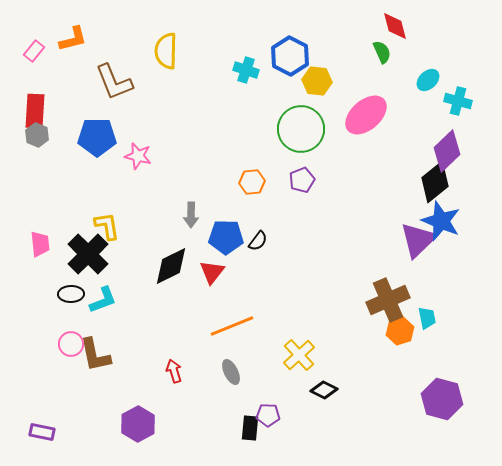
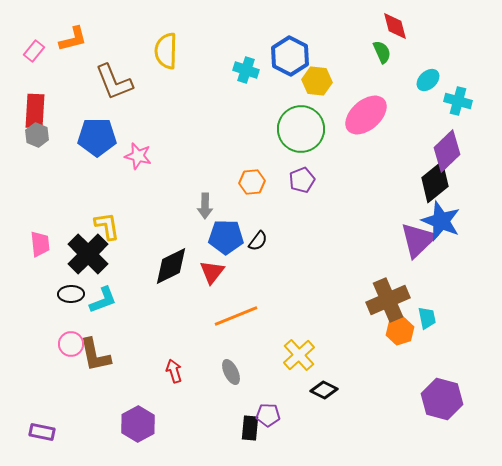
gray arrow at (191, 215): moved 14 px right, 9 px up
orange line at (232, 326): moved 4 px right, 10 px up
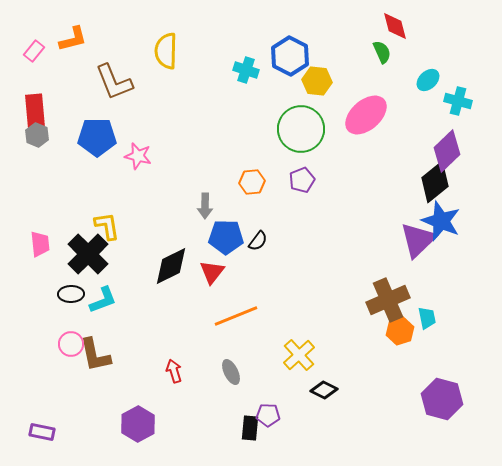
red rectangle at (35, 111): rotated 8 degrees counterclockwise
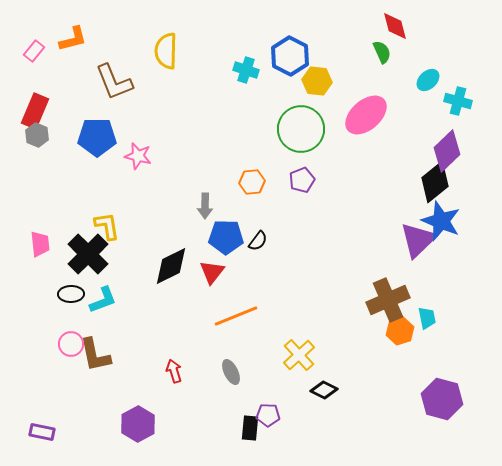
red rectangle at (35, 111): rotated 28 degrees clockwise
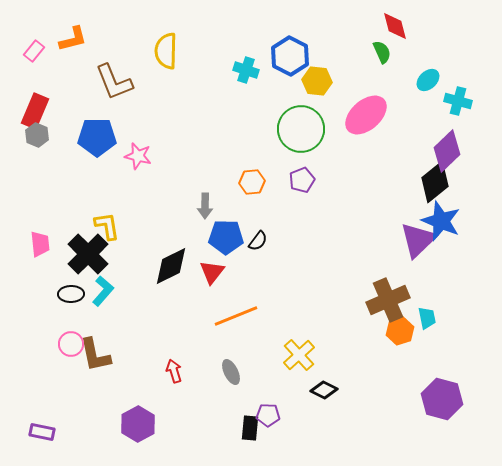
cyan L-shape at (103, 300): moved 9 px up; rotated 28 degrees counterclockwise
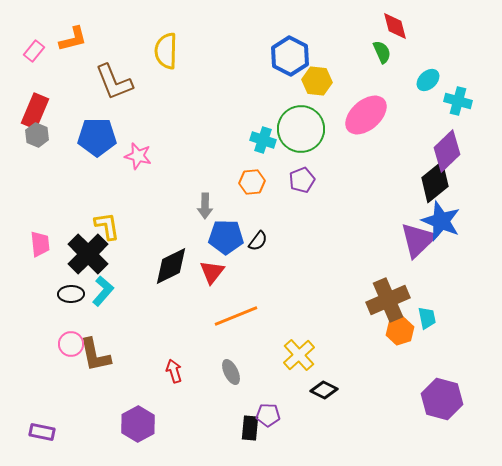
cyan cross at (246, 70): moved 17 px right, 70 px down
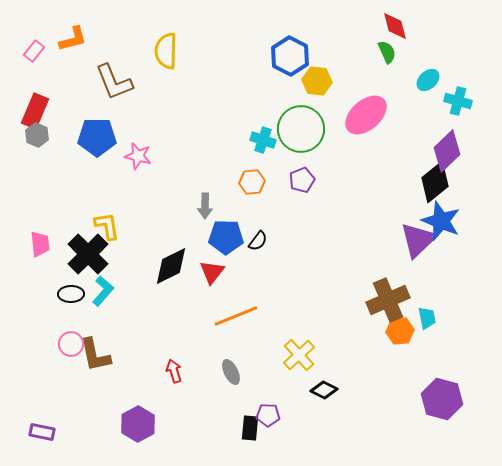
green semicircle at (382, 52): moved 5 px right
orange hexagon at (400, 331): rotated 12 degrees clockwise
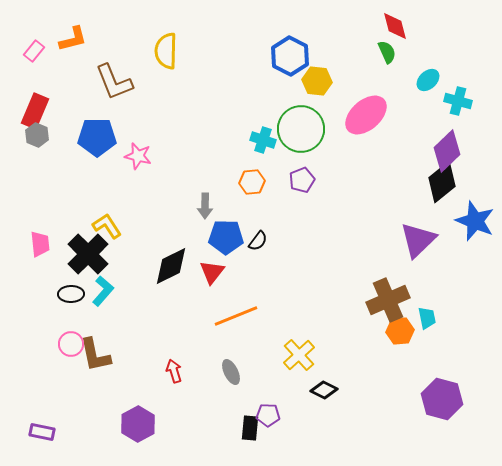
black diamond at (435, 182): moved 7 px right
blue star at (441, 221): moved 34 px right
yellow L-shape at (107, 226): rotated 24 degrees counterclockwise
